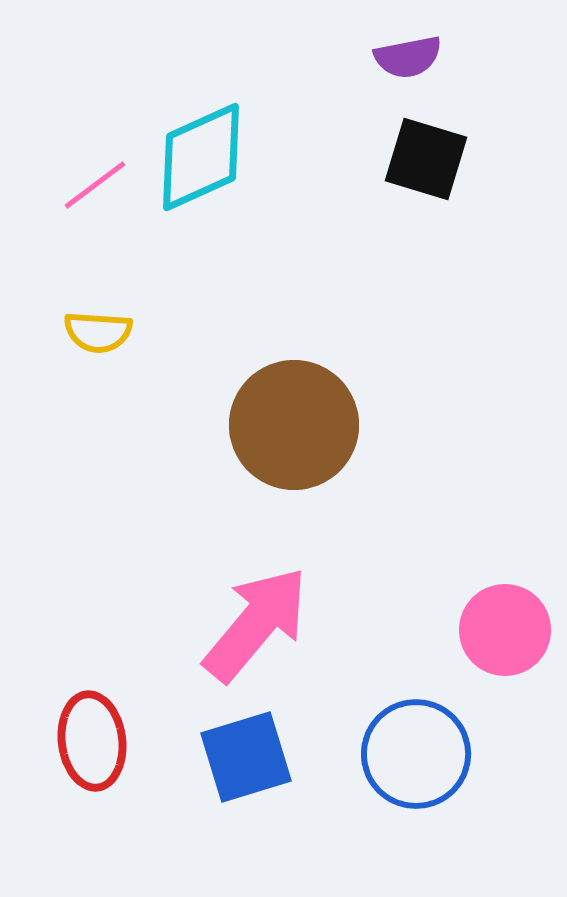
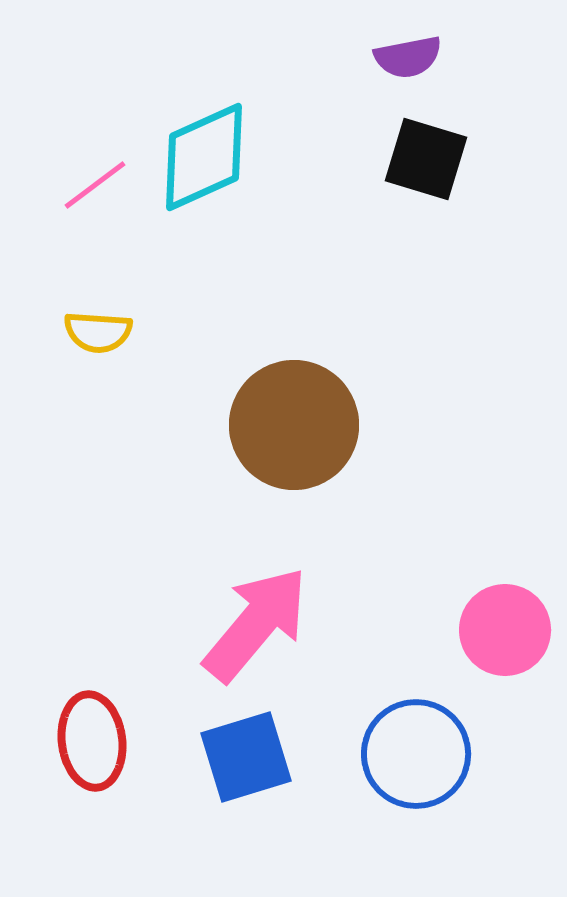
cyan diamond: moved 3 px right
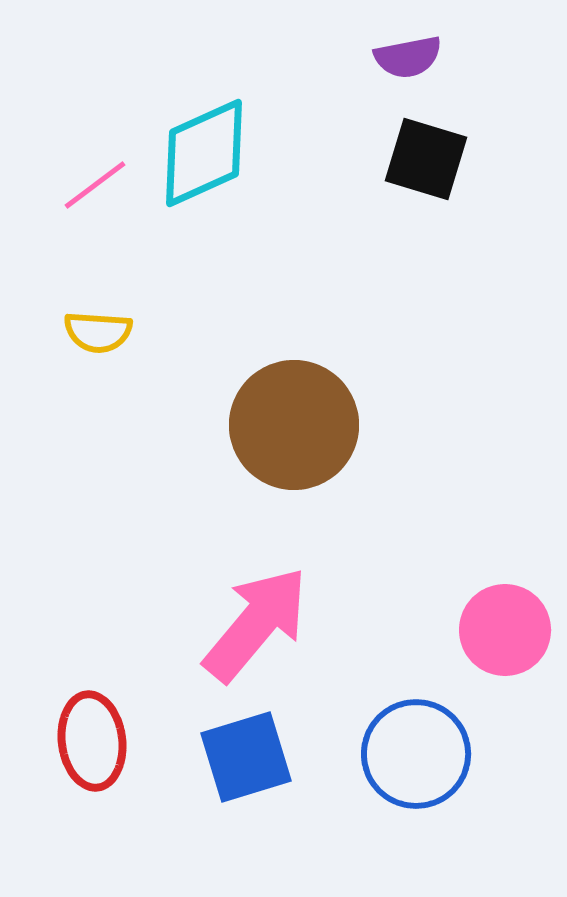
cyan diamond: moved 4 px up
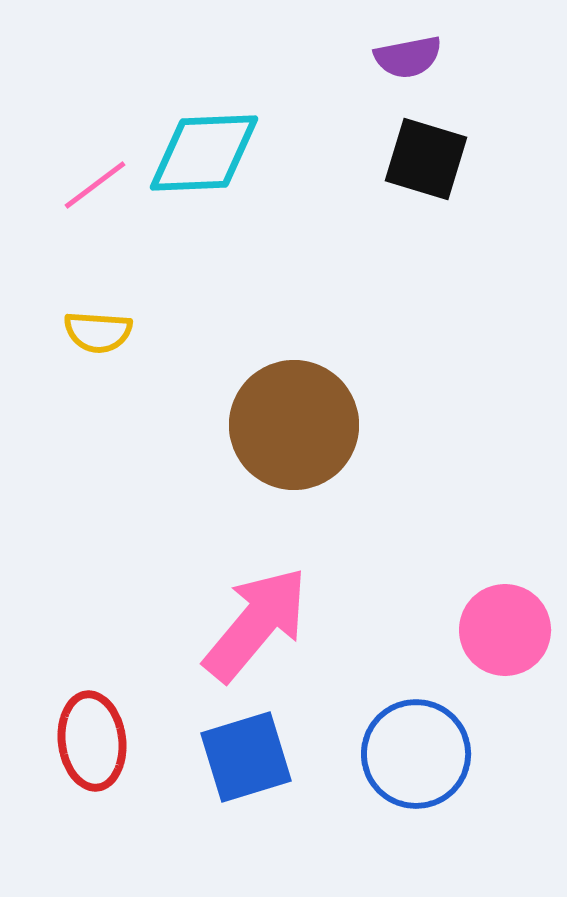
cyan diamond: rotated 22 degrees clockwise
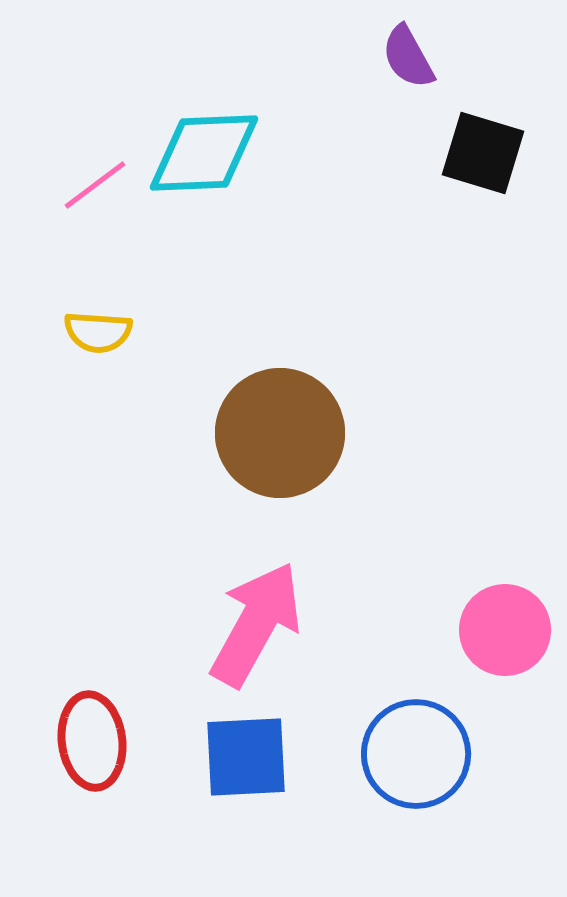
purple semicircle: rotated 72 degrees clockwise
black square: moved 57 px right, 6 px up
brown circle: moved 14 px left, 8 px down
pink arrow: rotated 11 degrees counterclockwise
blue square: rotated 14 degrees clockwise
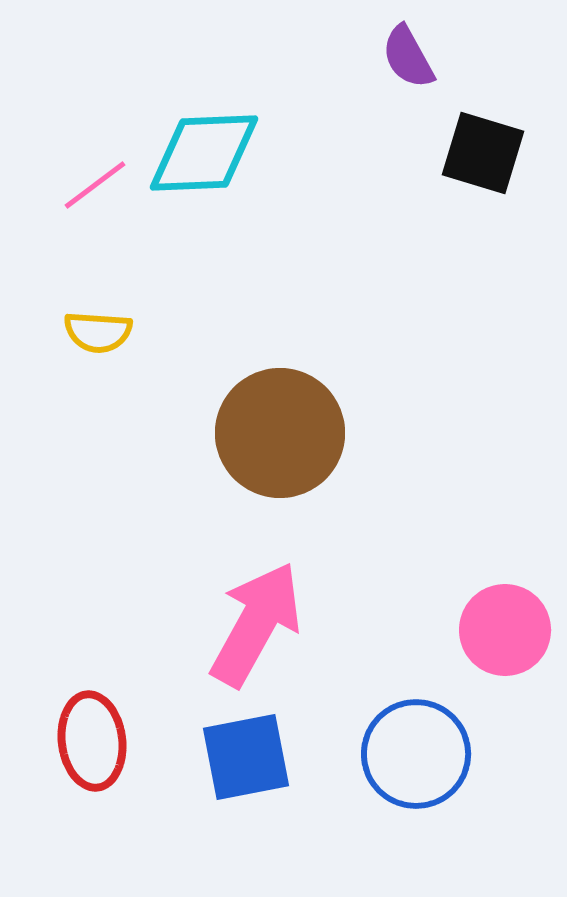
blue square: rotated 8 degrees counterclockwise
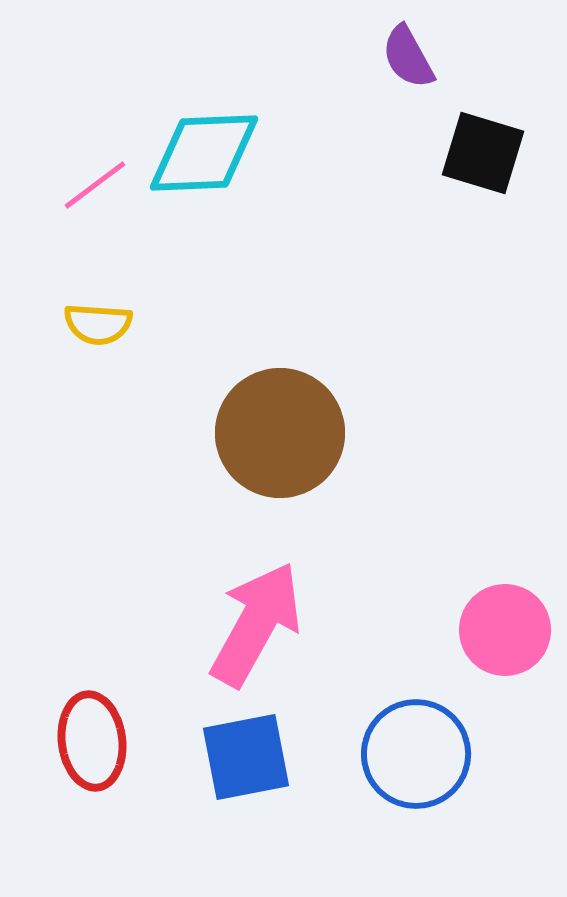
yellow semicircle: moved 8 px up
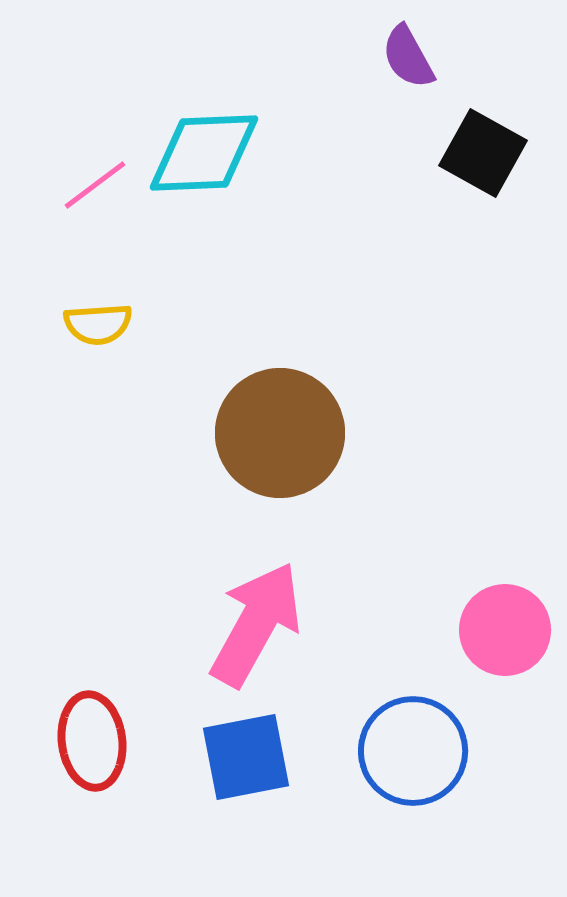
black square: rotated 12 degrees clockwise
yellow semicircle: rotated 8 degrees counterclockwise
blue circle: moved 3 px left, 3 px up
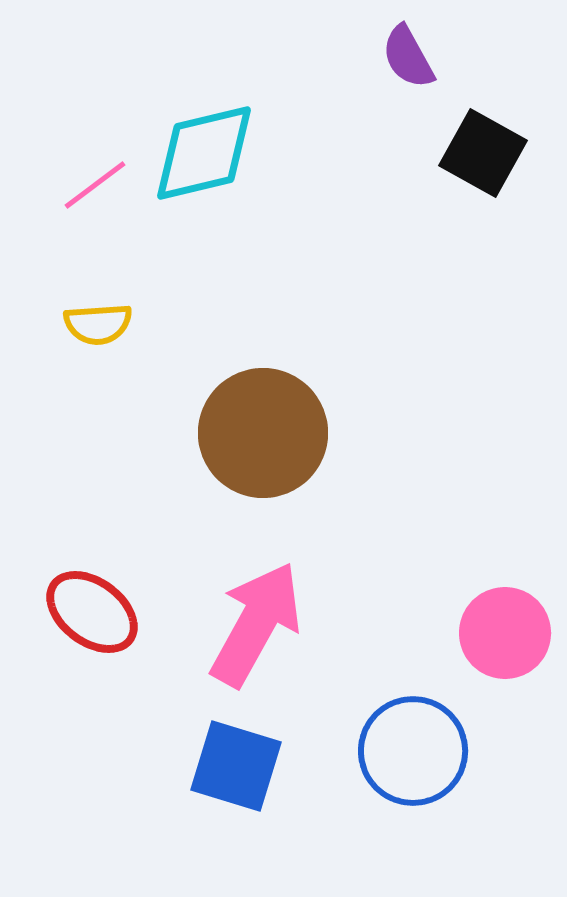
cyan diamond: rotated 11 degrees counterclockwise
brown circle: moved 17 px left
pink circle: moved 3 px down
red ellipse: moved 129 px up; rotated 46 degrees counterclockwise
blue square: moved 10 px left, 9 px down; rotated 28 degrees clockwise
